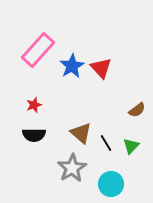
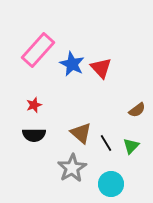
blue star: moved 2 px up; rotated 15 degrees counterclockwise
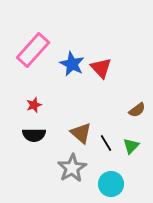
pink rectangle: moved 5 px left
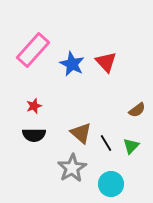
red triangle: moved 5 px right, 6 px up
red star: moved 1 px down
